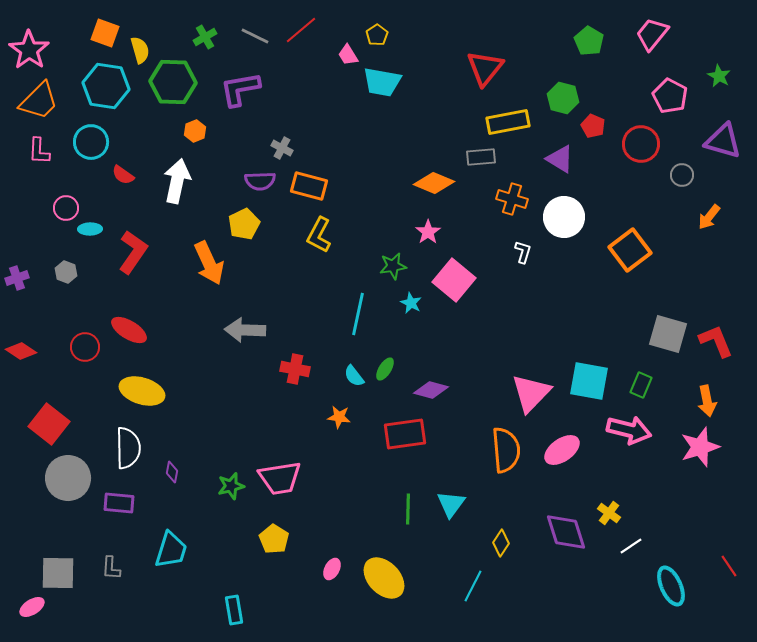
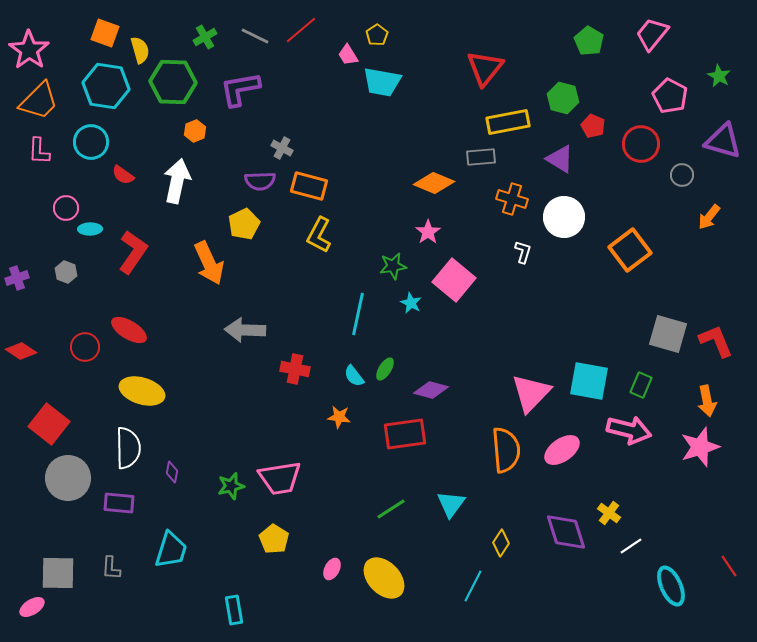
green line at (408, 509): moved 17 px left; rotated 56 degrees clockwise
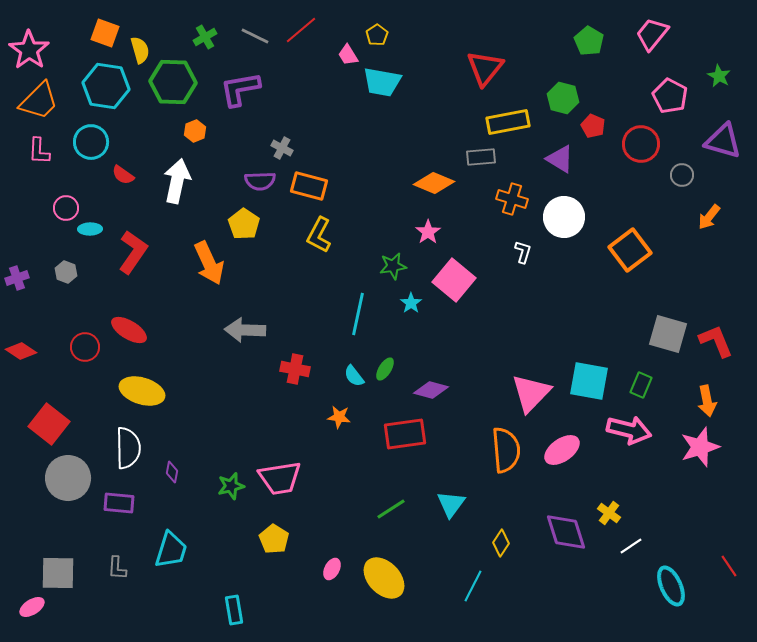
yellow pentagon at (244, 224): rotated 12 degrees counterclockwise
cyan star at (411, 303): rotated 10 degrees clockwise
gray L-shape at (111, 568): moved 6 px right
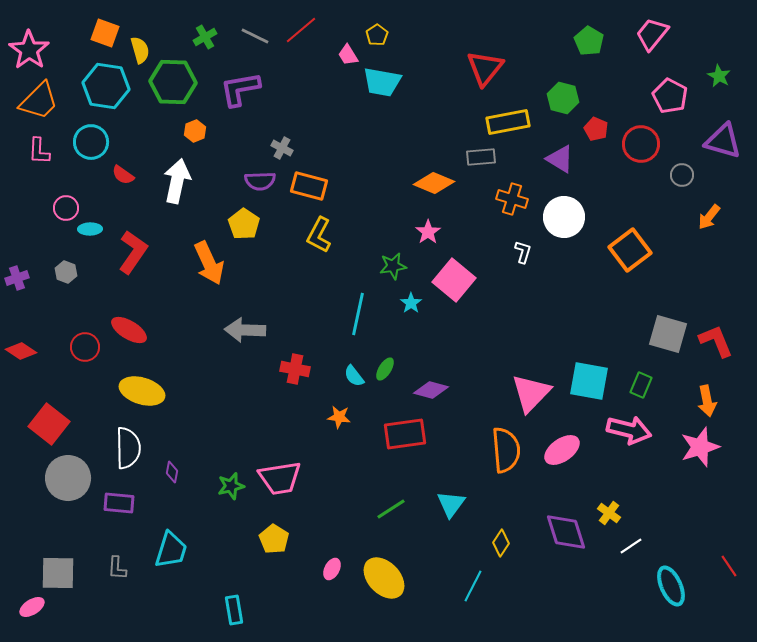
red pentagon at (593, 126): moved 3 px right, 3 px down
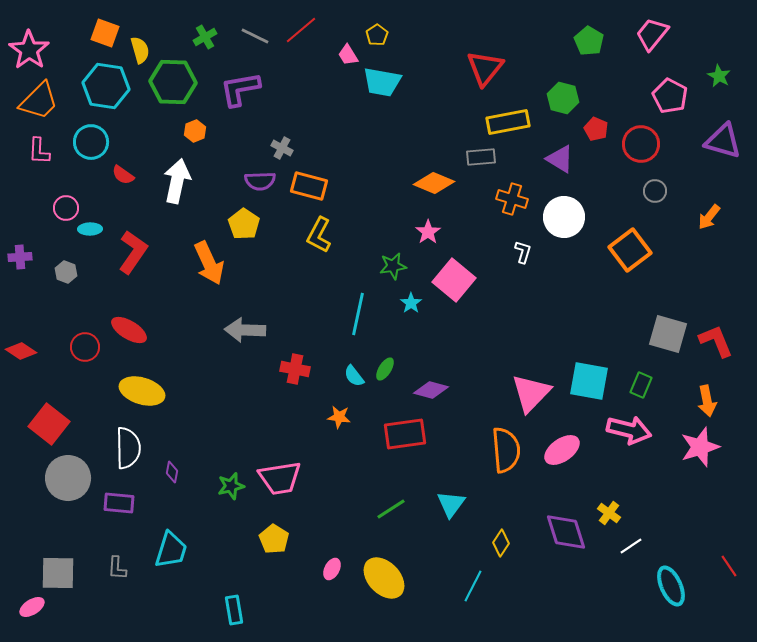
gray circle at (682, 175): moved 27 px left, 16 px down
purple cross at (17, 278): moved 3 px right, 21 px up; rotated 15 degrees clockwise
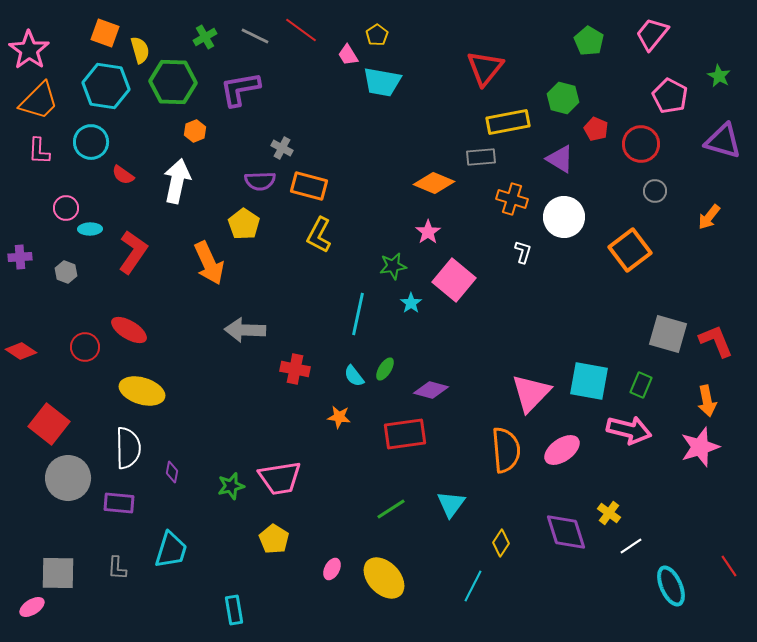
red line at (301, 30): rotated 76 degrees clockwise
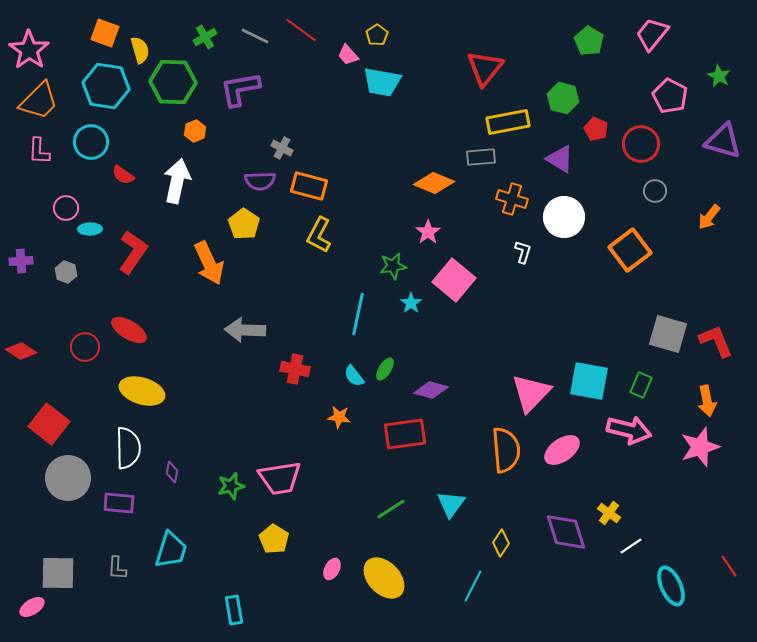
pink trapezoid at (348, 55): rotated 10 degrees counterclockwise
purple cross at (20, 257): moved 1 px right, 4 px down
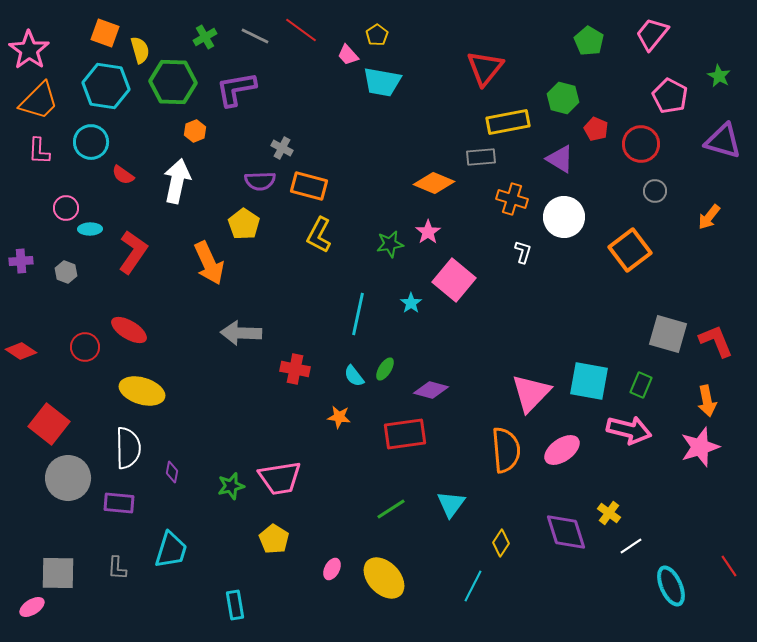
purple L-shape at (240, 89): moved 4 px left
green star at (393, 266): moved 3 px left, 22 px up
gray arrow at (245, 330): moved 4 px left, 3 px down
cyan rectangle at (234, 610): moved 1 px right, 5 px up
